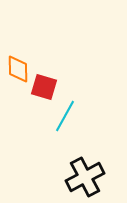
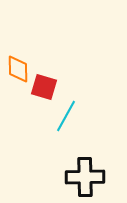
cyan line: moved 1 px right
black cross: rotated 27 degrees clockwise
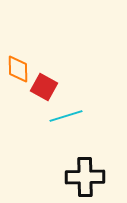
red square: rotated 12 degrees clockwise
cyan line: rotated 44 degrees clockwise
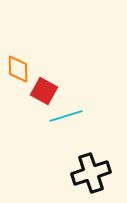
red square: moved 4 px down
black cross: moved 6 px right, 4 px up; rotated 18 degrees counterclockwise
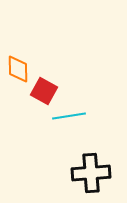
cyan line: moved 3 px right; rotated 8 degrees clockwise
black cross: rotated 15 degrees clockwise
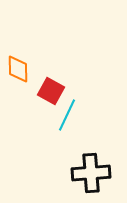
red square: moved 7 px right
cyan line: moved 2 px left, 1 px up; rotated 56 degrees counterclockwise
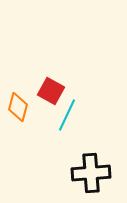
orange diamond: moved 38 px down; rotated 16 degrees clockwise
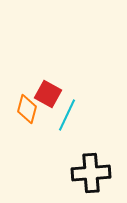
red square: moved 3 px left, 3 px down
orange diamond: moved 9 px right, 2 px down
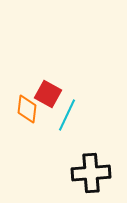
orange diamond: rotated 8 degrees counterclockwise
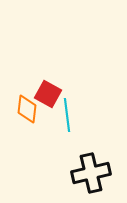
cyan line: rotated 32 degrees counterclockwise
black cross: rotated 9 degrees counterclockwise
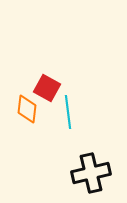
red square: moved 1 px left, 6 px up
cyan line: moved 1 px right, 3 px up
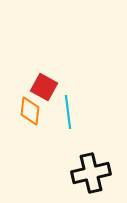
red square: moved 3 px left, 1 px up
orange diamond: moved 3 px right, 2 px down
